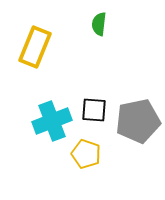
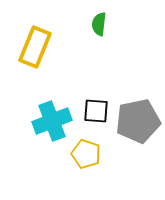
black square: moved 2 px right, 1 px down
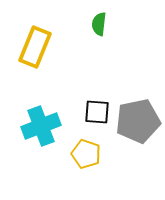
black square: moved 1 px right, 1 px down
cyan cross: moved 11 px left, 5 px down
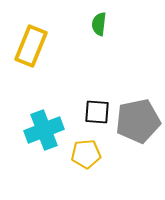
yellow rectangle: moved 4 px left, 1 px up
cyan cross: moved 3 px right, 4 px down
yellow pentagon: rotated 24 degrees counterclockwise
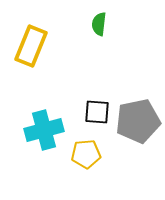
cyan cross: rotated 6 degrees clockwise
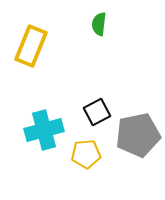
black square: rotated 32 degrees counterclockwise
gray pentagon: moved 14 px down
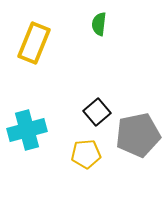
yellow rectangle: moved 3 px right, 3 px up
black square: rotated 12 degrees counterclockwise
cyan cross: moved 17 px left
